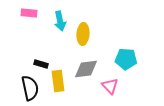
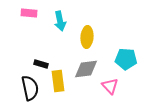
yellow ellipse: moved 4 px right, 3 px down
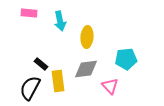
cyan pentagon: rotated 10 degrees counterclockwise
black rectangle: rotated 24 degrees clockwise
black semicircle: rotated 140 degrees counterclockwise
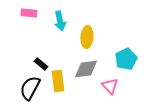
cyan pentagon: rotated 20 degrees counterclockwise
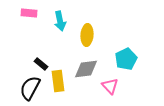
yellow ellipse: moved 2 px up
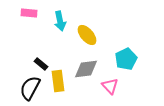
yellow ellipse: rotated 45 degrees counterclockwise
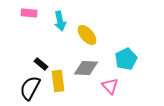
gray diamond: moved 1 px up; rotated 10 degrees clockwise
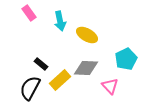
pink rectangle: rotated 49 degrees clockwise
yellow ellipse: rotated 20 degrees counterclockwise
yellow rectangle: moved 2 px right, 1 px up; rotated 55 degrees clockwise
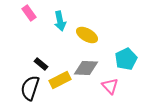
yellow rectangle: rotated 15 degrees clockwise
black semicircle: rotated 10 degrees counterclockwise
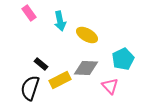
cyan pentagon: moved 3 px left
